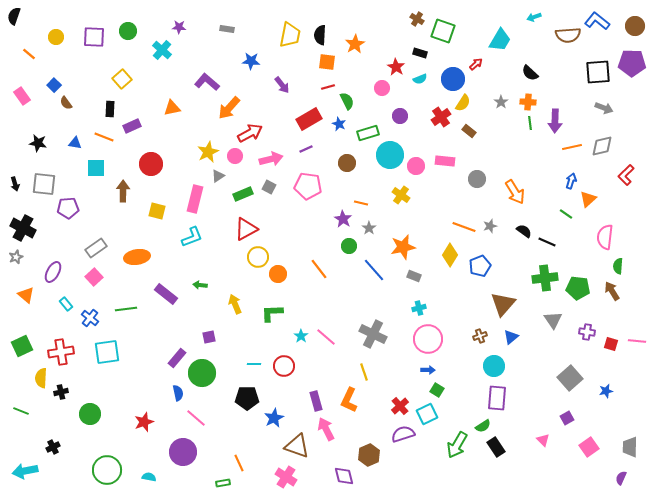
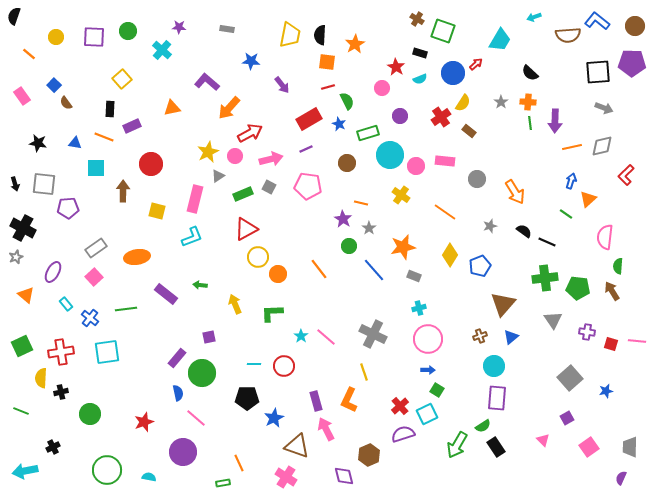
blue circle at (453, 79): moved 6 px up
orange line at (464, 227): moved 19 px left, 15 px up; rotated 15 degrees clockwise
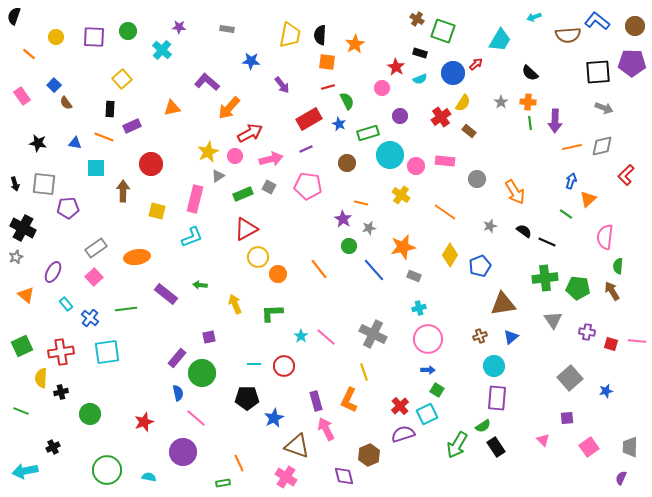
gray star at (369, 228): rotated 24 degrees clockwise
brown triangle at (503, 304): rotated 40 degrees clockwise
purple square at (567, 418): rotated 24 degrees clockwise
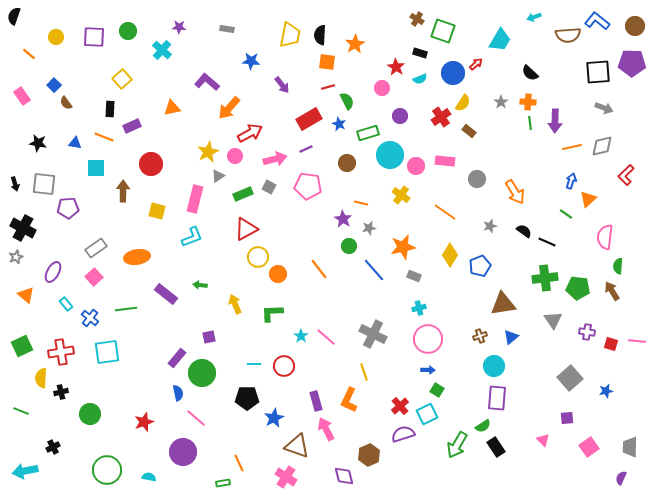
pink arrow at (271, 159): moved 4 px right
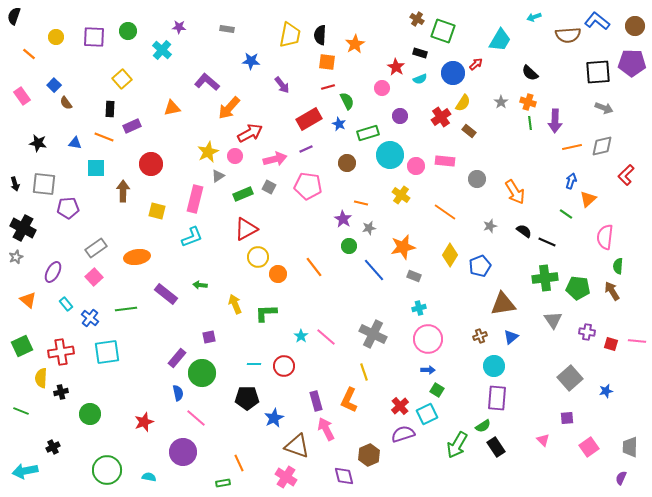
orange cross at (528, 102): rotated 14 degrees clockwise
orange line at (319, 269): moved 5 px left, 2 px up
orange triangle at (26, 295): moved 2 px right, 5 px down
green L-shape at (272, 313): moved 6 px left
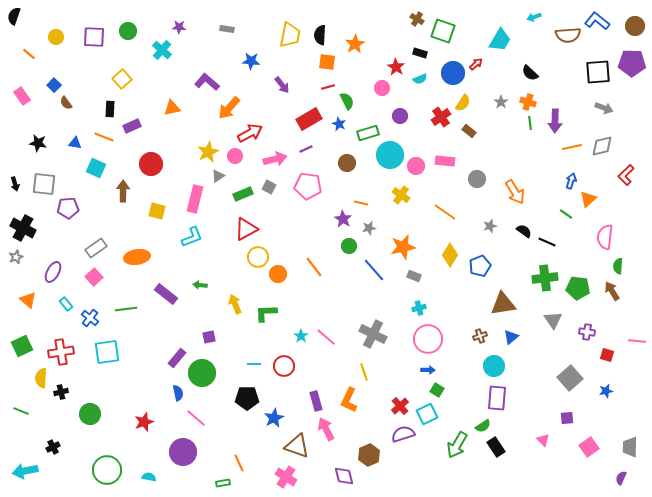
cyan square at (96, 168): rotated 24 degrees clockwise
red square at (611, 344): moved 4 px left, 11 px down
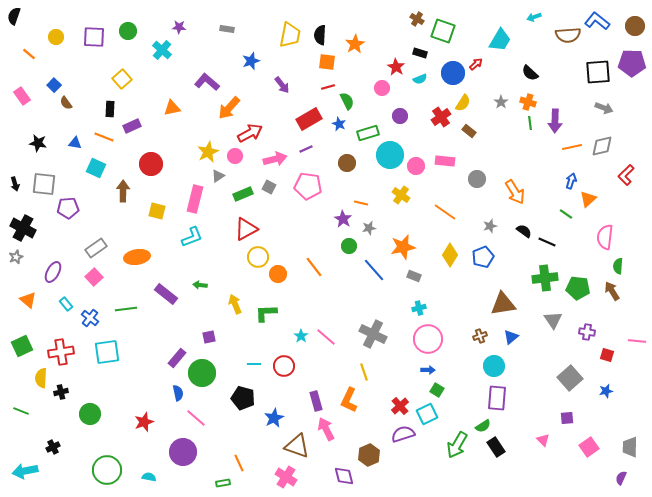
blue star at (251, 61): rotated 24 degrees counterclockwise
blue pentagon at (480, 266): moved 3 px right, 9 px up
black pentagon at (247, 398): moved 4 px left; rotated 15 degrees clockwise
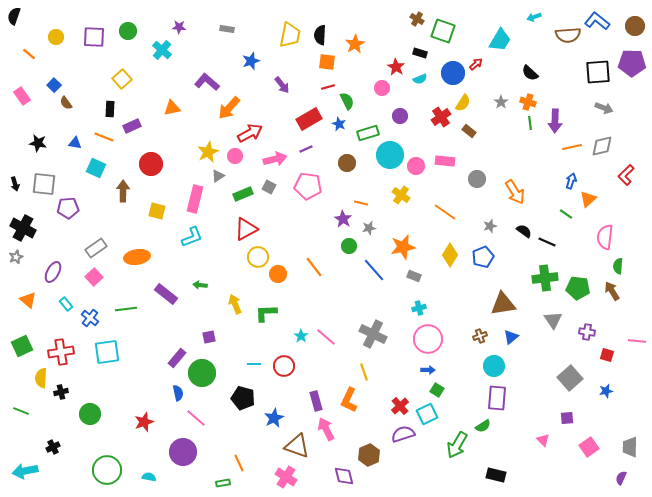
black rectangle at (496, 447): moved 28 px down; rotated 42 degrees counterclockwise
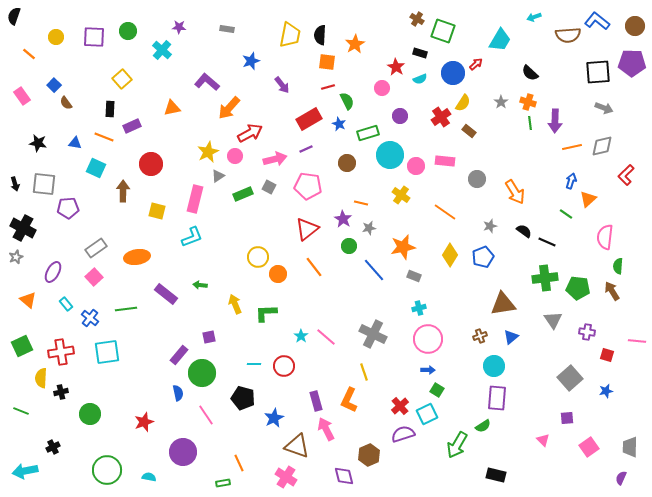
red triangle at (246, 229): moved 61 px right; rotated 10 degrees counterclockwise
purple rectangle at (177, 358): moved 2 px right, 3 px up
pink line at (196, 418): moved 10 px right, 3 px up; rotated 15 degrees clockwise
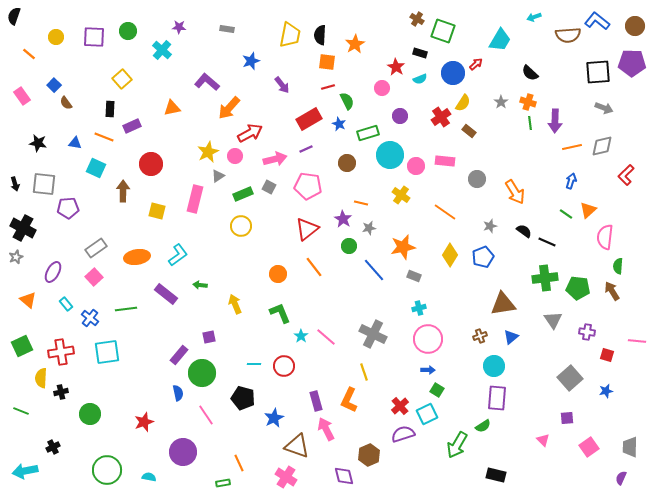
orange triangle at (588, 199): moved 11 px down
cyan L-shape at (192, 237): moved 14 px left, 18 px down; rotated 15 degrees counterclockwise
yellow circle at (258, 257): moved 17 px left, 31 px up
green L-shape at (266, 313): moved 14 px right; rotated 70 degrees clockwise
